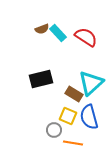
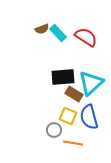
black rectangle: moved 22 px right, 2 px up; rotated 10 degrees clockwise
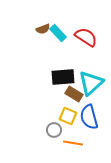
brown semicircle: moved 1 px right
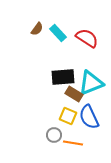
brown semicircle: moved 6 px left; rotated 32 degrees counterclockwise
red semicircle: moved 1 px right, 1 px down
cyan triangle: rotated 20 degrees clockwise
blue semicircle: rotated 10 degrees counterclockwise
gray circle: moved 5 px down
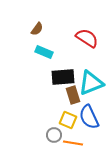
cyan rectangle: moved 14 px left, 19 px down; rotated 24 degrees counterclockwise
brown rectangle: moved 1 px left, 1 px down; rotated 42 degrees clockwise
yellow square: moved 4 px down
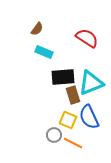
orange line: rotated 18 degrees clockwise
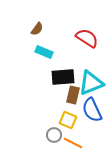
brown rectangle: rotated 30 degrees clockwise
blue semicircle: moved 3 px right, 7 px up
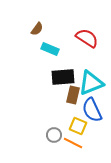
cyan rectangle: moved 6 px right, 3 px up
yellow square: moved 10 px right, 6 px down
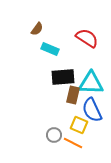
cyan triangle: rotated 24 degrees clockwise
yellow square: moved 1 px right, 1 px up
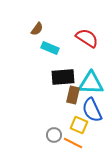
cyan rectangle: moved 1 px up
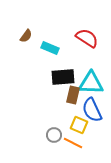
brown semicircle: moved 11 px left, 7 px down
